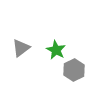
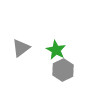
gray hexagon: moved 11 px left
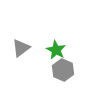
gray hexagon: rotated 10 degrees counterclockwise
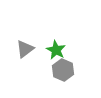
gray triangle: moved 4 px right, 1 px down
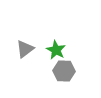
gray hexagon: moved 1 px right, 1 px down; rotated 20 degrees counterclockwise
